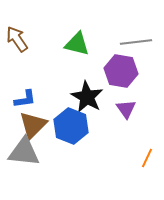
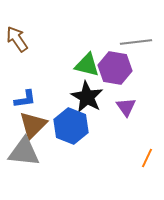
green triangle: moved 10 px right, 21 px down
purple hexagon: moved 6 px left, 3 px up
purple triangle: moved 2 px up
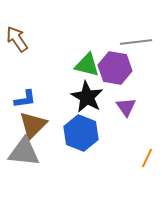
blue hexagon: moved 10 px right, 7 px down
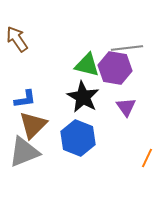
gray line: moved 9 px left, 6 px down
black star: moved 4 px left
blue hexagon: moved 3 px left, 5 px down
gray triangle: rotated 28 degrees counterclockwise
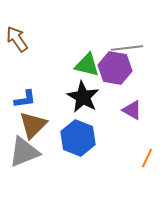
purple triangle: moved 6 px right, 3 px down; rotated 25 degrees counterclockwise
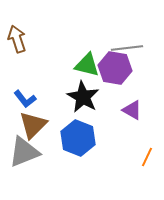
brown arrow: rotated 16 degrees clockwise
blue L-shape: rotated 60 degrees clockwise
orange line: moved 1 px up
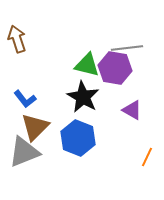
brown triangle: moved 2 px right, 2 px down
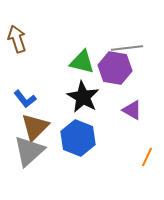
green triangle: moved 5 px left, 3 px up
gray triangle: moved 5 px right, 1 px up; rotated 20 degrees counterclockwise
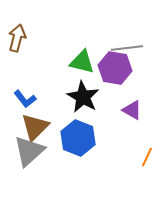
brown arrow: moved 1 px up; rotated 32 degrees clockwise
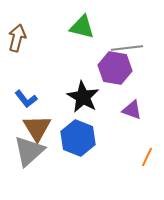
green triangle: moved 35 px up
blue L-shape: moved 1 px right
purple triangle: rotated 10 degrees counterclockwise
brown triangle: moved 2 px right, 1 px down; rotated 16 degrees counterclockwise
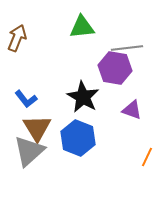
green triangle: rotated 20 degrees counterclockwise
brown arrow: rotated 8 degrees clockwise
